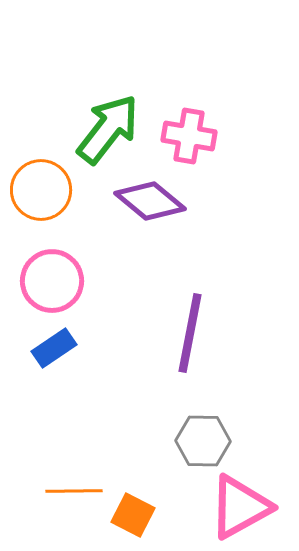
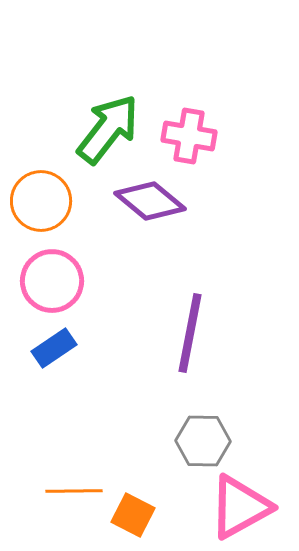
orange circle: moved 11 px down
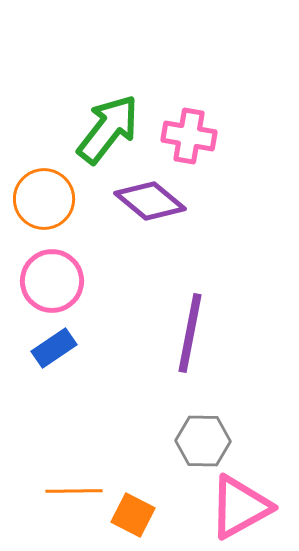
orange circle: moved 3 px right, 2 px up
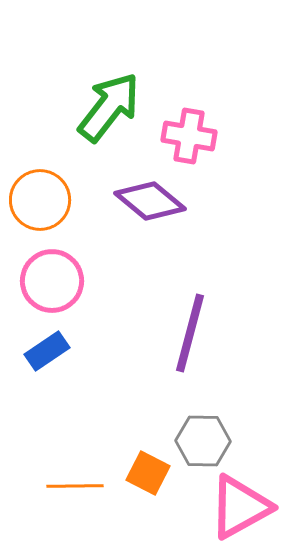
green arrow: moved 1 px right, 22 px up
orange circle: moved 4 px left, 1 px down
purple line: rotated 4 degrees clockwise
blue rectangle: moved 7 px left, 3 px down
orange line: moved 1 px right, 5 px up
orange square: moved 15 px right, 42 px up
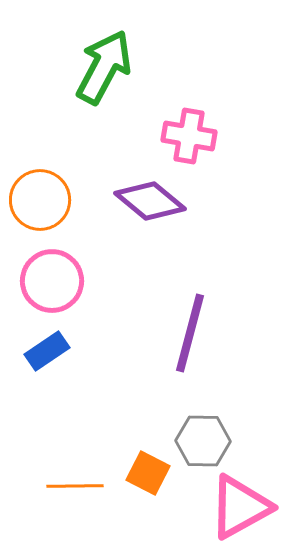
green arrow: moved 5 px left, 40 px up; rotated 10 degrees counterclockwise
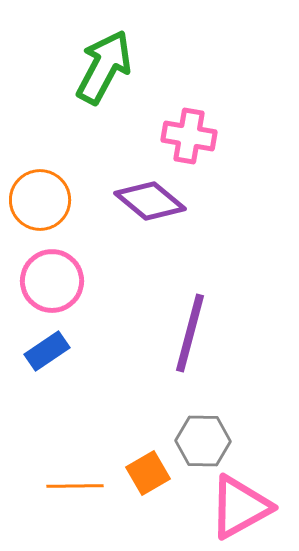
orange square: rotated 33 degrees clockwise
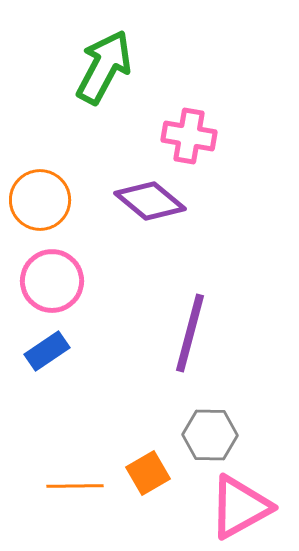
gray hexagon: moved 7 px right, 6 px up
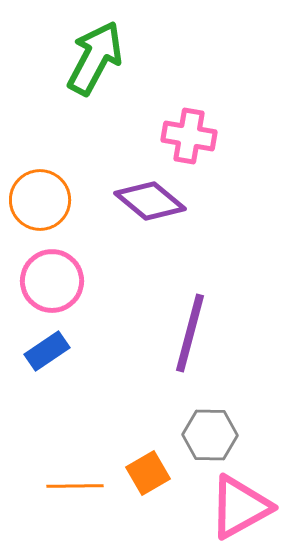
green arrow: moved 9 px left, 9 px up
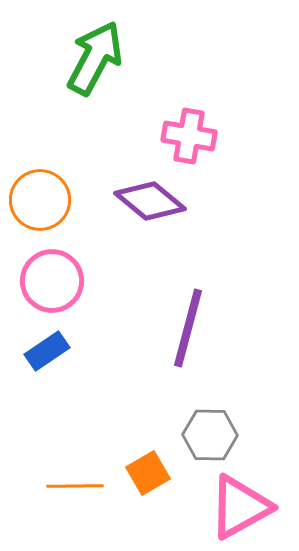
purple line: moved 2 px left, 5 px up
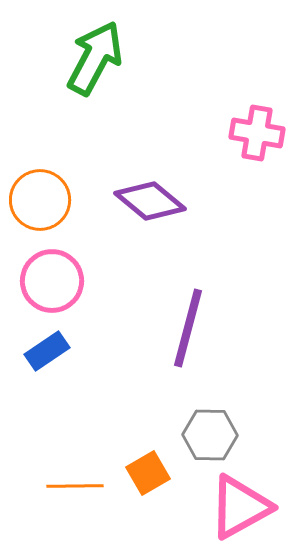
pink cross: moved 68 px right, 3 px up
